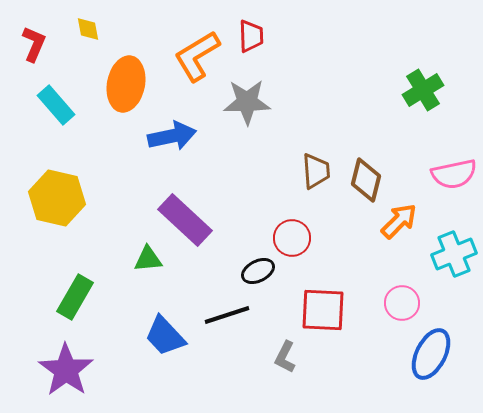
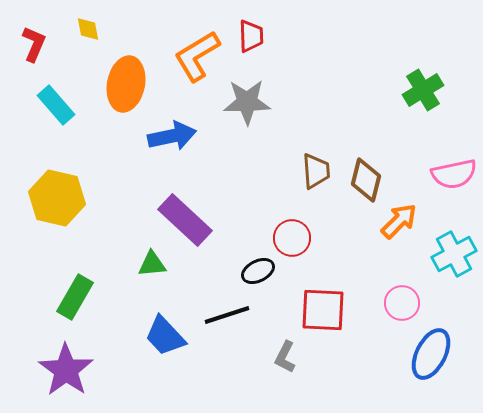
cyan cross: rotated 6 degrees counterclockwise
green triangle: moved 4 px right, 5 px down
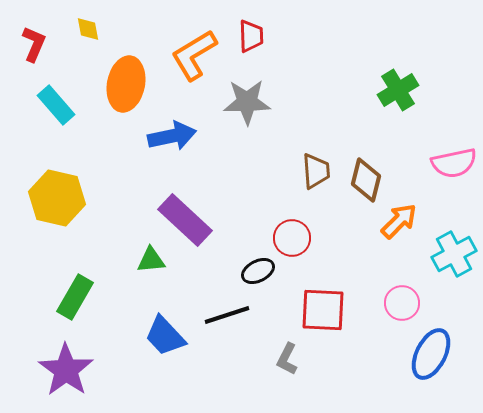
orange L-shape: moved 3 px left, 1 px up
green cross: moved 25 px left
pink semicircle: moved 11 px up
green triangle: moved 1 px left, 4 px up
gray L-shape: moved 2 px right, 2 px down
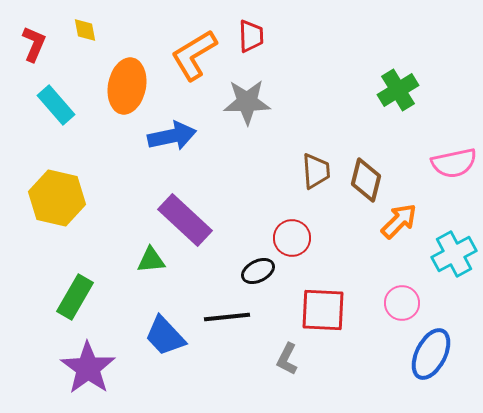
yellow diamond: moved 3 px left, 1 px down
orange ellipse: moved 1 px right, 2 px down
black line: moved 2 px down; rotated 12 degrees clockwise
purple star: moved 22 px right, 2 px up
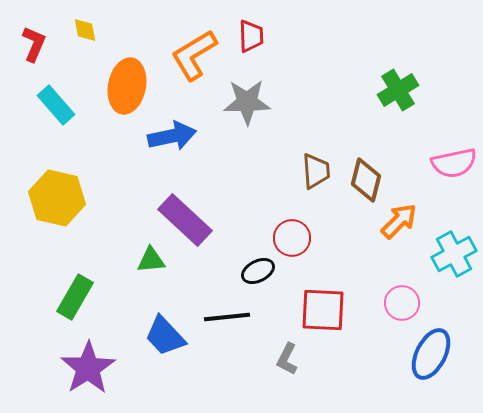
purple star: rotated 4 degrees clockwise
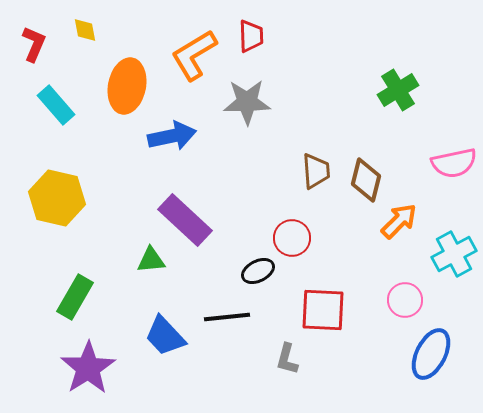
pink circle: moved 3 px right, 3 px up
gray L-shape: rotated 12 degrees counterclockwise
